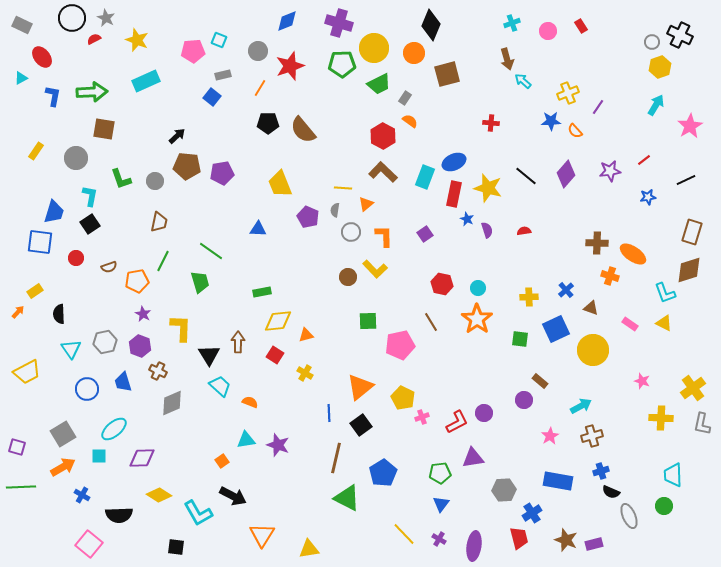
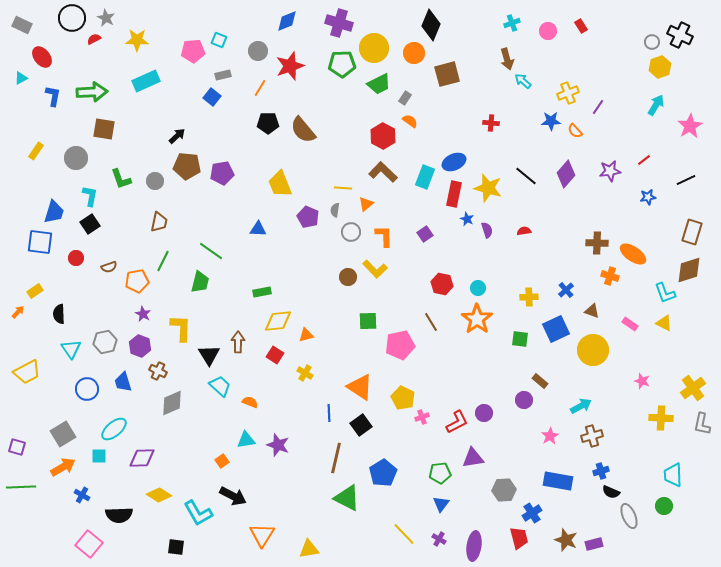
yellow star at (137, 40): rotated 20 degrees counterclockwise
green trapezoid at (200, 282): rotated 30 degrees clockwise
brown triangle at (591, 308): moved 1 px right, 3 px down
orange triangle at (360, 387): rotated 48 degrees counterclockwise
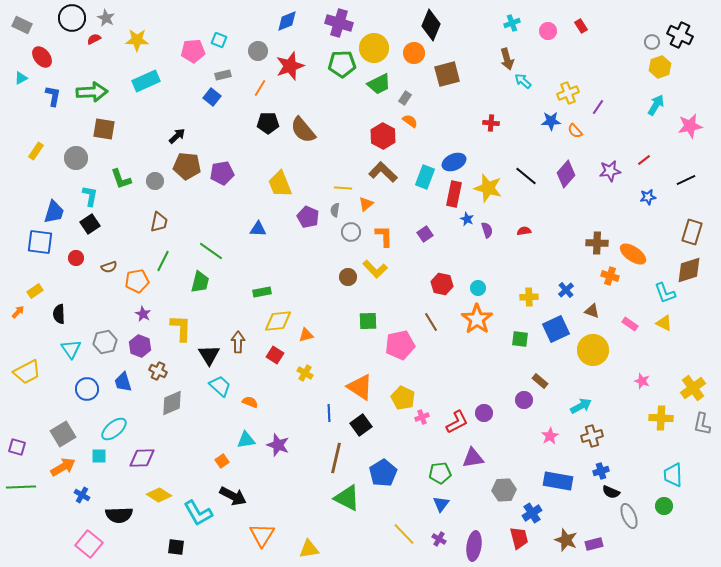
pink star at (690, 126): rotated 20 degrees clockwise
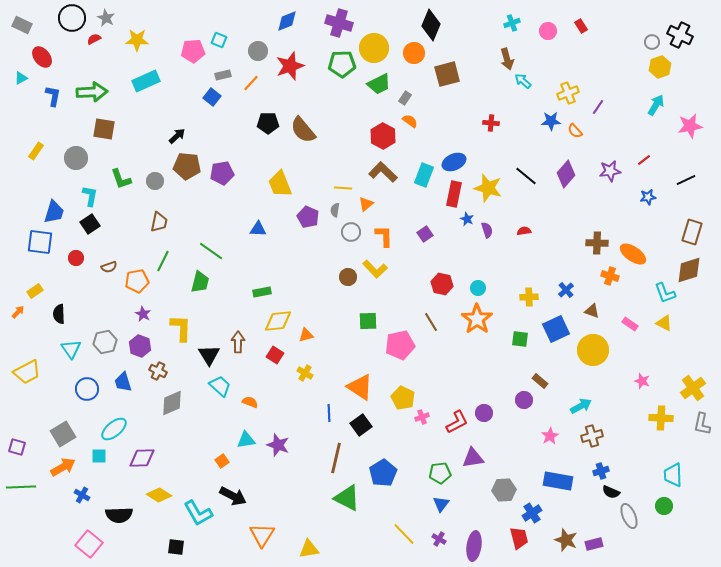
orange line at (260, 88): moved 9 px left, 5 px up; rotated 12 degrees clockwise
cyan rectangle at (425, 177): moved 1 px left, 2 px up
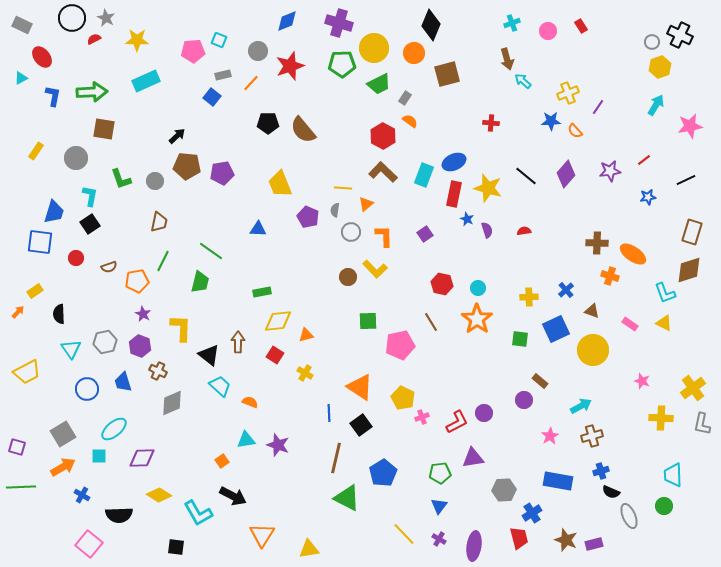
black triangle at (209, 355): rotated 20 degrees counterclockwise
blue triangle at (441, 504): moved 2 px left, 2 px down
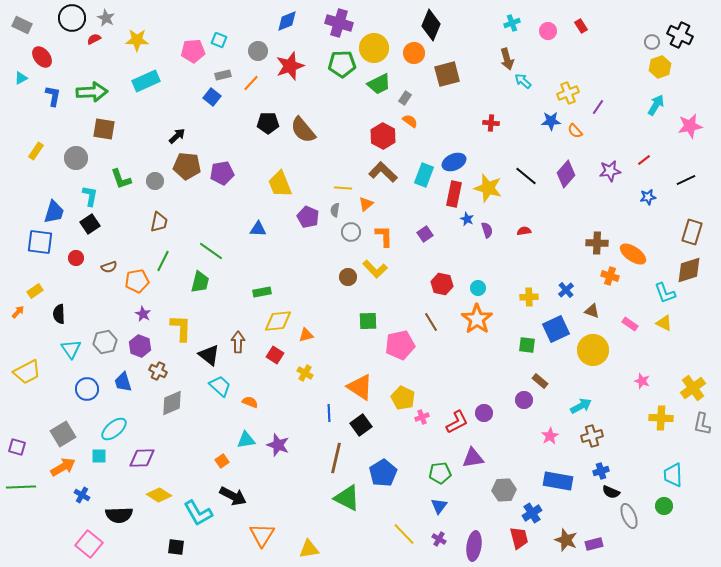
green square at (520, 339): moved 7 px right, 6 px down
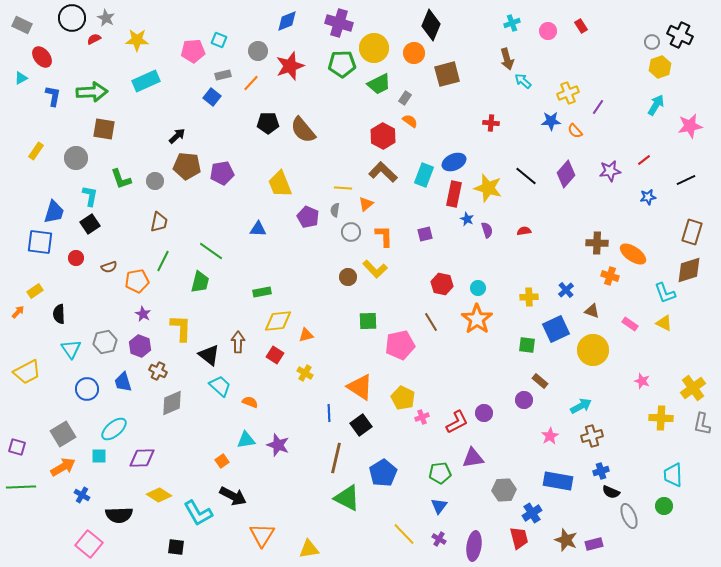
purple square at (425, 234): rotated 21 degrees clockwise
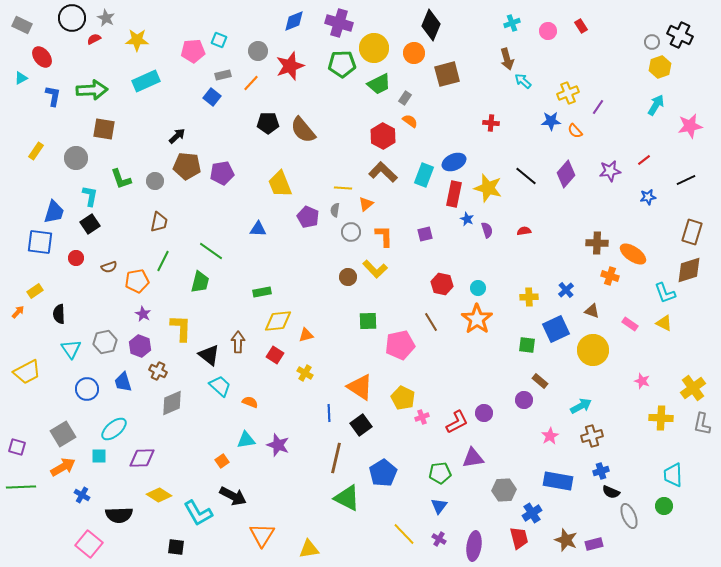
blue diamond at (287, 21): moved 7 px right
green arrow at (92, 92): moved 2 px up
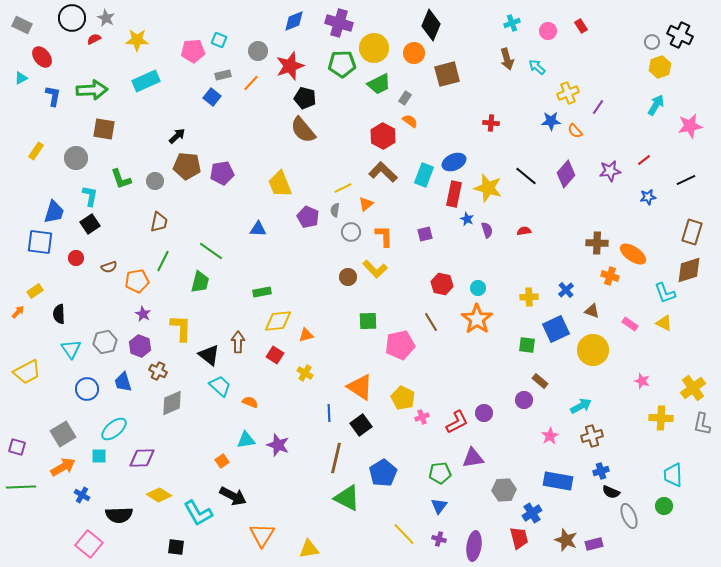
cyan arrow at (523, 81): moved 14 px right, 14 px up
black pentagon at (268, 123): moved 37 px right, 25 px up; rotated 15 degrees clockwise
yellow line at (343, 188): rotated 30 degrees counterclockwise
purple cross at (439, 539): rotated 16 degrees counterclockwise
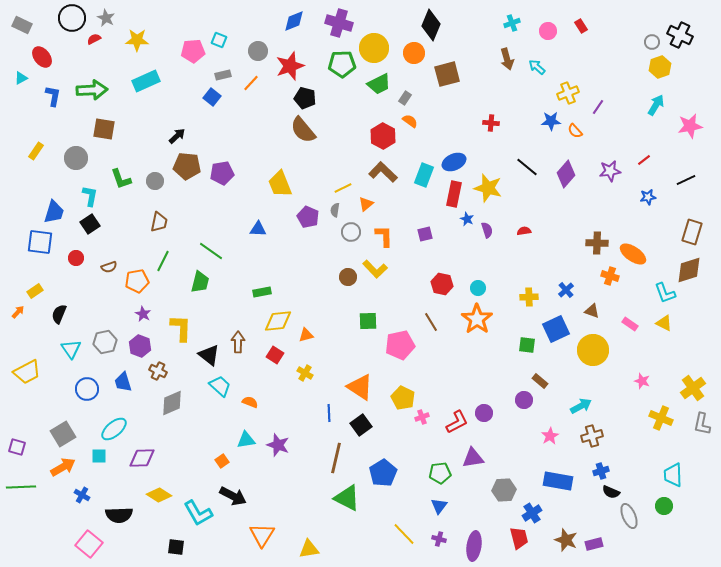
black line at (526, 176): moved 1 px right, 9 px up
black semicircle at (59, 314): rotated 24 degrees clockwise
yellow cross at (661, 418): rotated 20 degrees clockwise
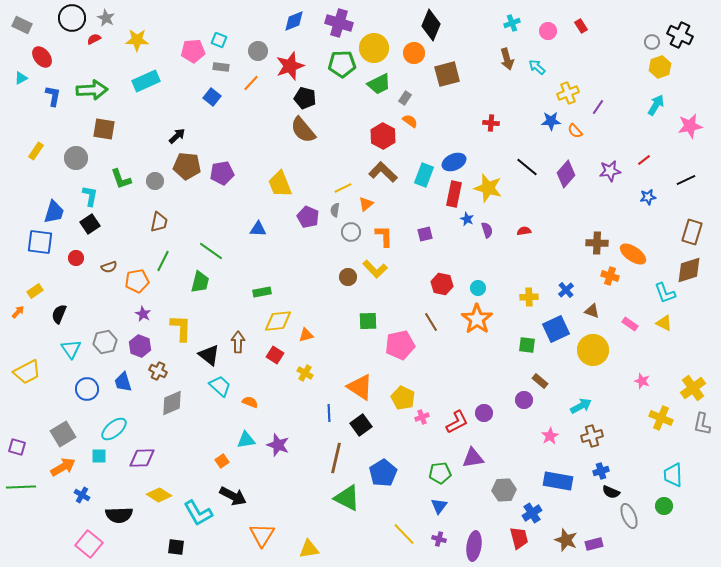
gray rectangle at (223, 75): moved 2 px left, 8 px up; rotated 21 degrees clockwise
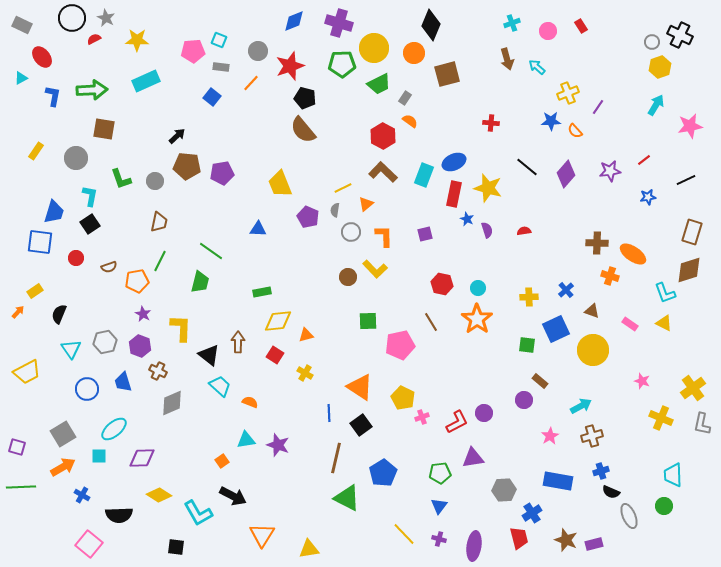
green line at (163, 261): moved 3 px left
